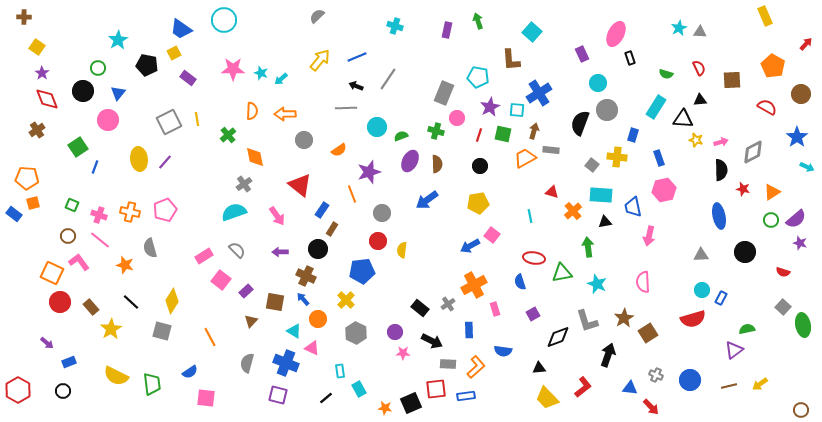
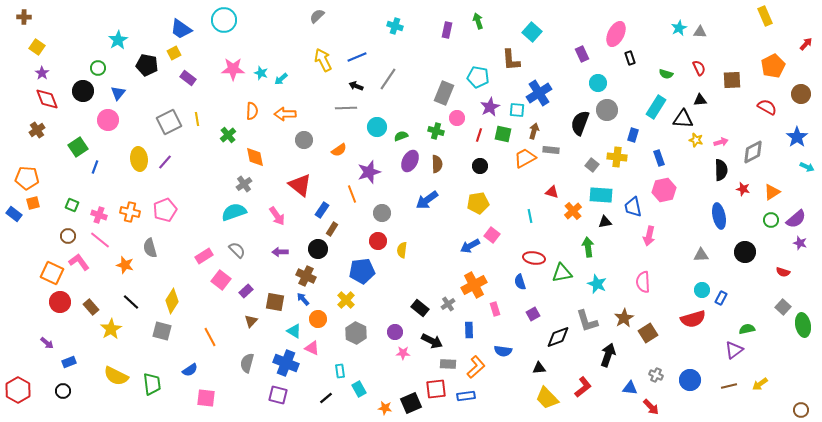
yellow arrow at (320, 60): moved 3 px right; rotated 65 degrees counterclockwise
orange pentagon at (773, 66): rotated 15 degrees clockwise
blue semicircle at (190, 372): moved 2 px up
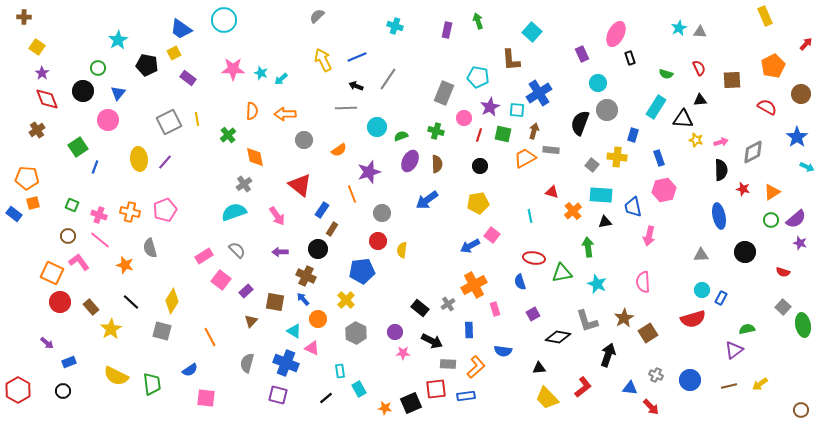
pink circle at (457, 118): moved 7 px right
black diamond at (558, 337): rotated 30 degrees clockwise
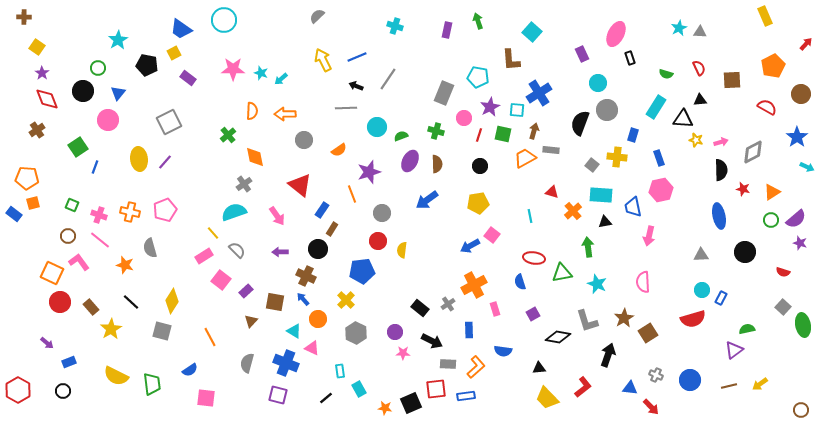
yellow line at (197, 119): moved 16 px right, 114 px down; rotated 32 degrees counterclockwise
pink hexagon at (664, 190): moved 3 px left
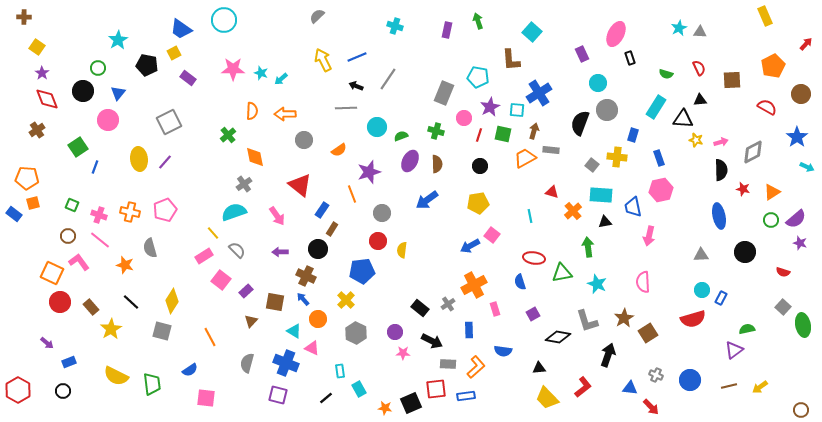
yellow arrow at (760, 384): moved 3 px down
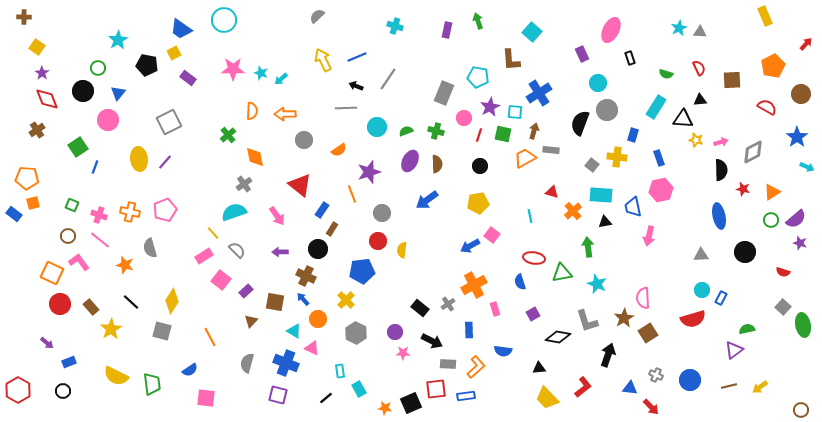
pink ellipse at (616, 34): moved 5 px left, 4 px up
cyan square at (517, 110): moved 2 px left, 2 px down
green semicircle at (401, 136): moved 5 px right, 5 px up
pink semicircle at (643, 282): moved 16 px down
red circle at (60, 302): moved 2 px down
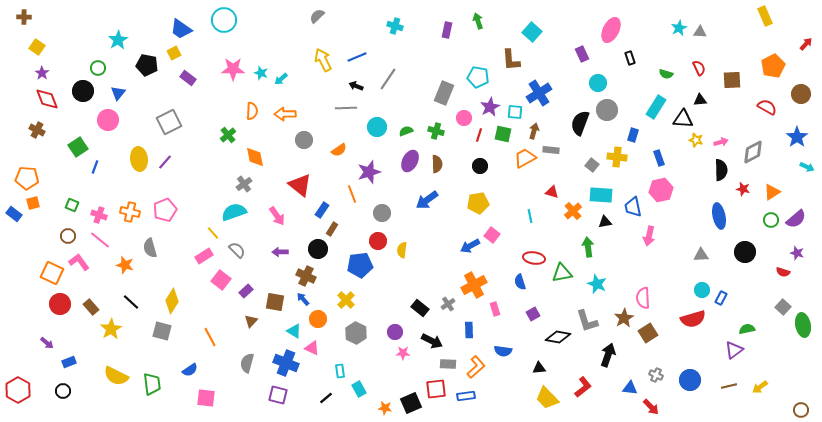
brown cross at (37, 130): rotated 28 degrees counterclockwise
purple star at (800, 243): moved 3 px left, 10 px down
blue pentagon at (362, 271): moved 2 px left, 6 px up
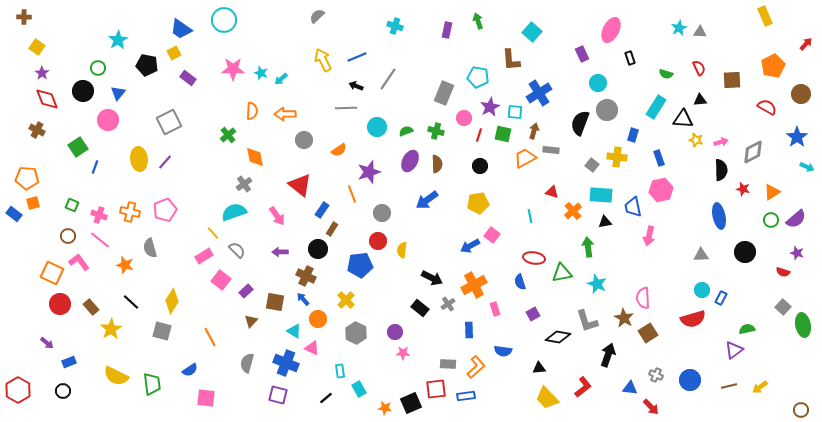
brown star at (624, 318): rotated 12 degrees counterclockwise
black arrow at (432, 341): moved 63 px up
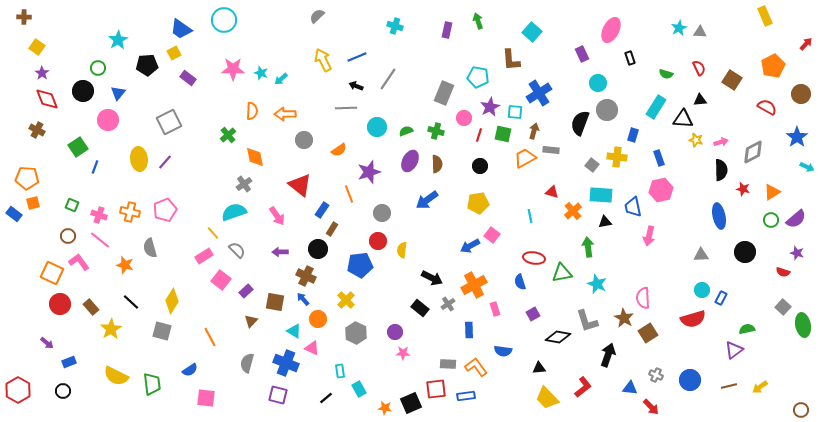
black pentagon at (147, 65): rotated 15 degrees counterclockwise
brown square at (732, 80): rotated 36 degrees clockwise
orange line at (352, 194): moved 3 px left
orange L-shape at (476, 367): rotated 85 degrees counterclockwise
